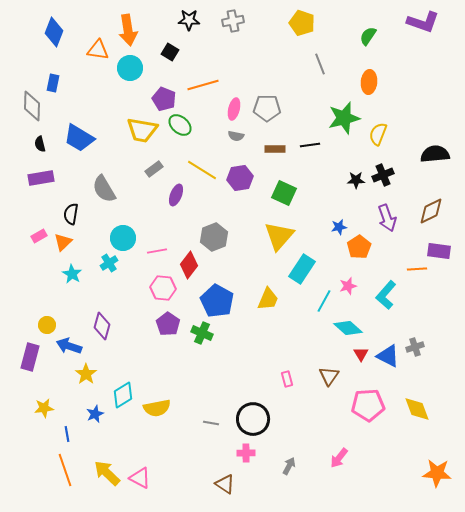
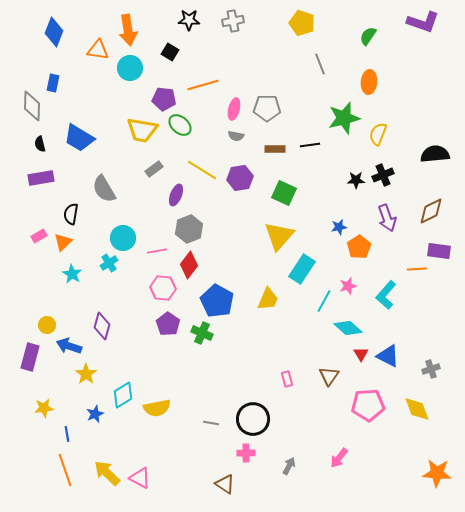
purple pentagon at (164, 99): rotated 15 degrees counterclockwise
gray hexagon at (214, 237): moved 25 px left, 8 px up
gray cross at (415, 347): moved 16 px right, 22 px down
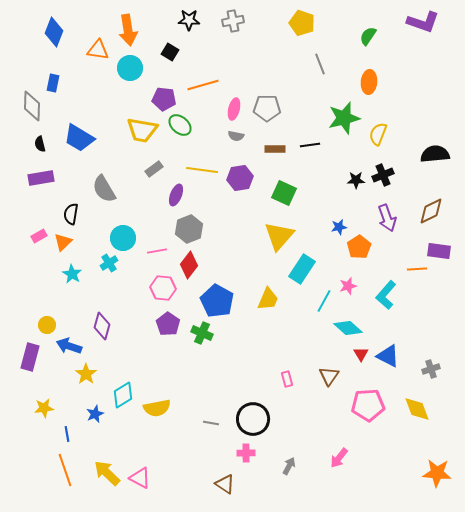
yellow line at (202, 170): rotated 24 degrees counterclockwise
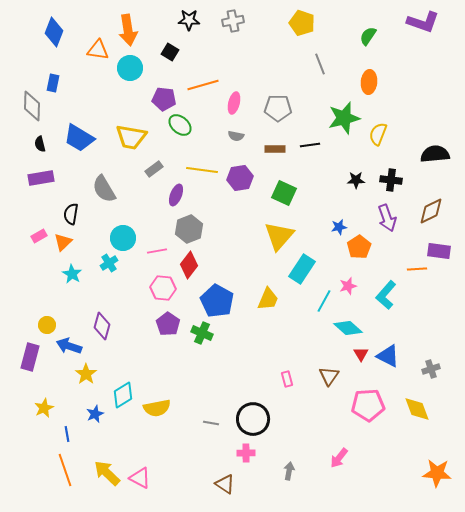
gray pentagon at (267, 108): moved 11 px right
pink ellipse at (234, 109): moved 6 px up
yellow trapezoid at (142, 130): moved 11 px left, 7 px down
black cross at (383, 175): moved 8 px right, 5 px down; rotated 30 degrees clockwise
yellow star at (44, 408): rotated 18 degrees counterclockwise
gray arrow at (289, 466): moved 5 px down; rotated 18 degrees counterclockwise
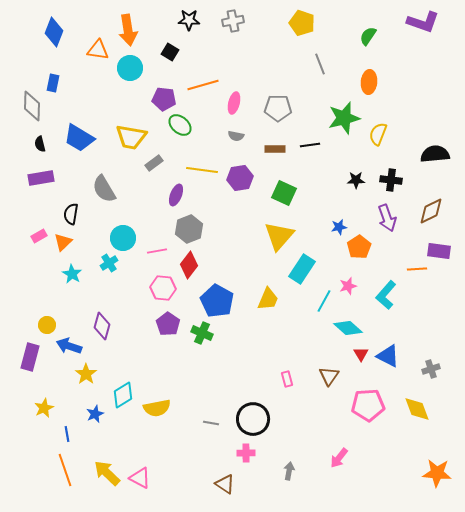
gray rectangle at (154, 169): moved 6 px up
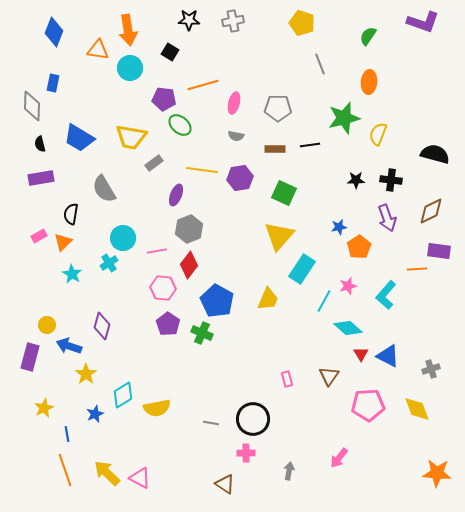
black semicircle at (435, 154): rotated 20 degrees clockwise
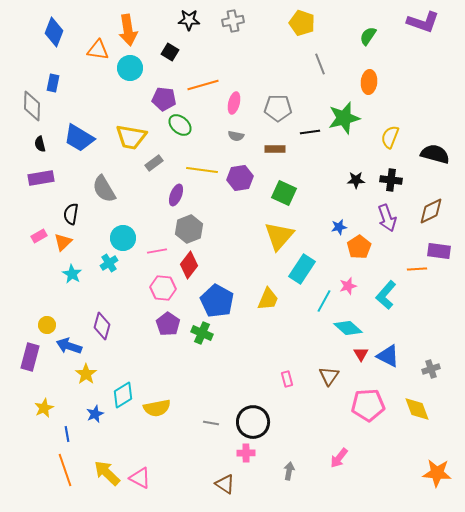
yellow semicircle at (378, 134): moved 12 px right, 3 px down
black line at (310, 145): moved 13 px up
black circle at (253, 419): moved 3 px down
